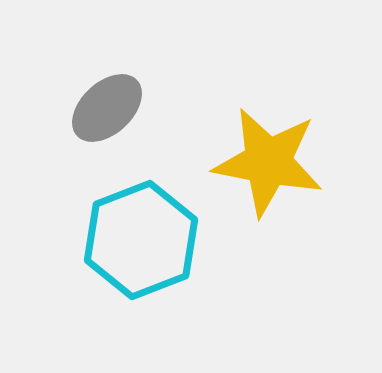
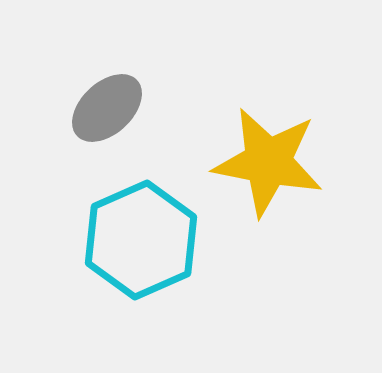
cyan hexagon: rotated 3 degrees counterclockwise
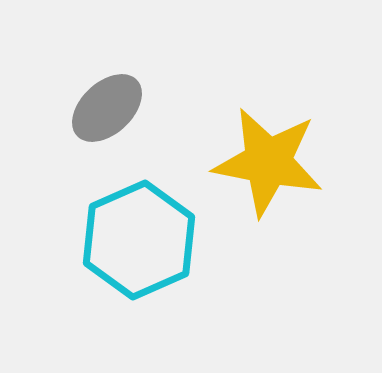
cyan hexagon: moved 2 px left
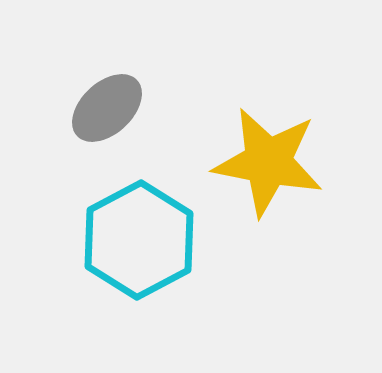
cyan hexagon: rotated 4 degrees counterclockwise
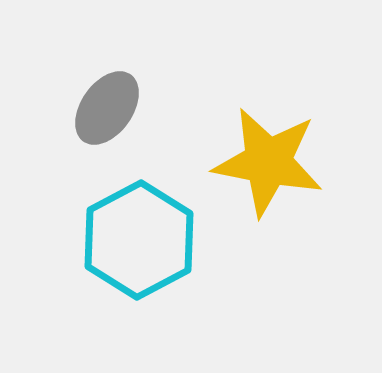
gray ellipse: rotated 12 degrees counterclockwise
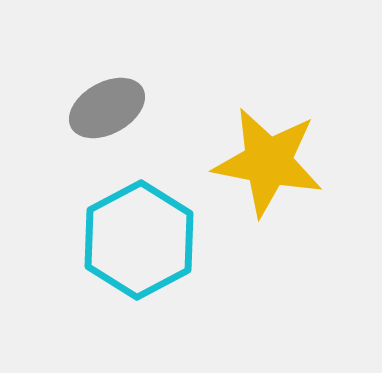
gray ellipse: rotated 26 degrees clockwise
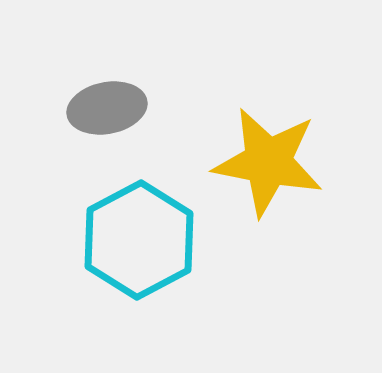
gray ellipse: rotated 18 degrees clockwise
